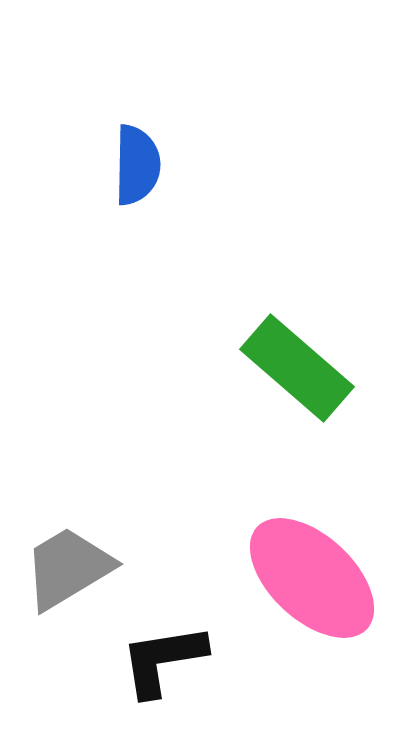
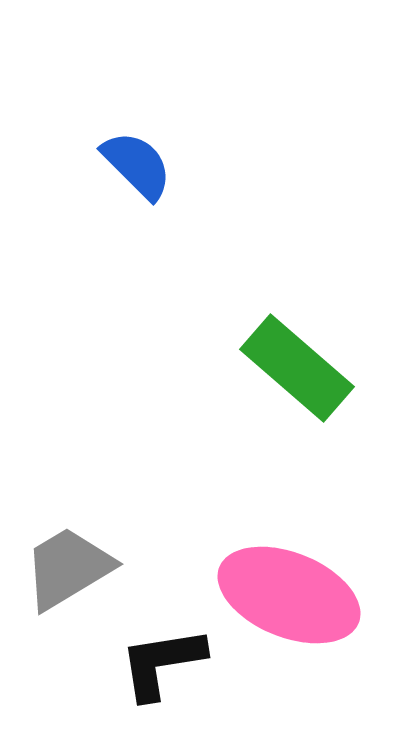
blue semicircle: rotated 46 degrees counterclockwise
pink ellipse: moved 23 px left, 17 px down; rotated 21 degrees counterclockwise
black L-shape: moved 1 px left, 3 px down
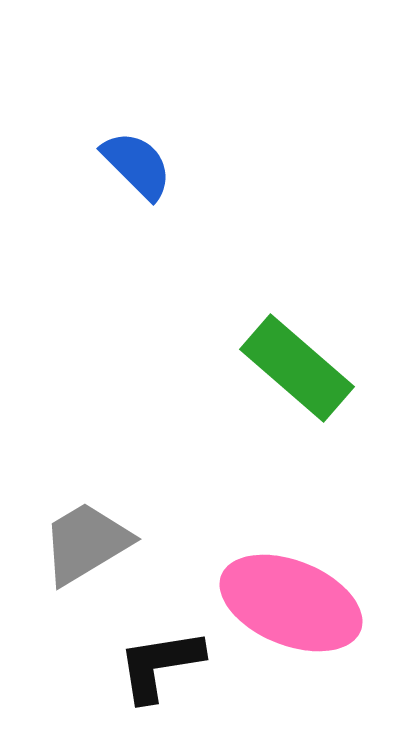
gray trapezoid: moved 18 px right, 25 px up
pink ellipse: moved 2 px right, 8 px down
black L-shape: moved 2 px left, 2 px down
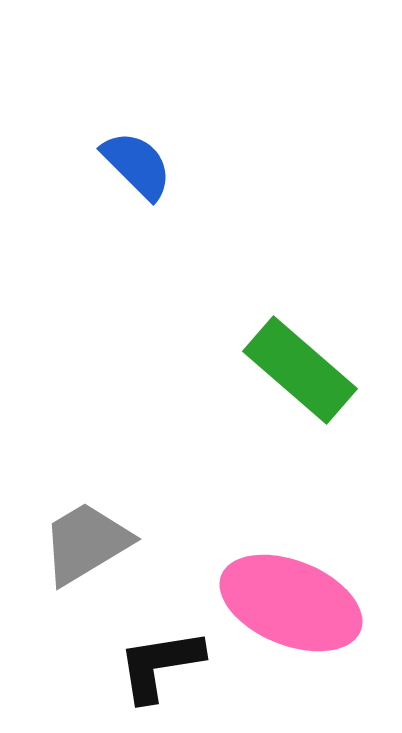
green rectangle: moved 3 px right, 2 px down
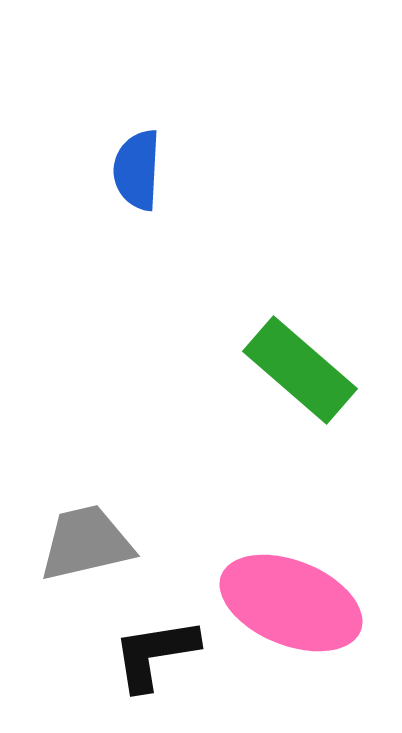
blue semicircle: moved 5 px down; rotated 132 degrees counterclockwise
gray trapezoid: rotated 18 degrees clockwise
black L-shape: moved 5 px left, 11 px up
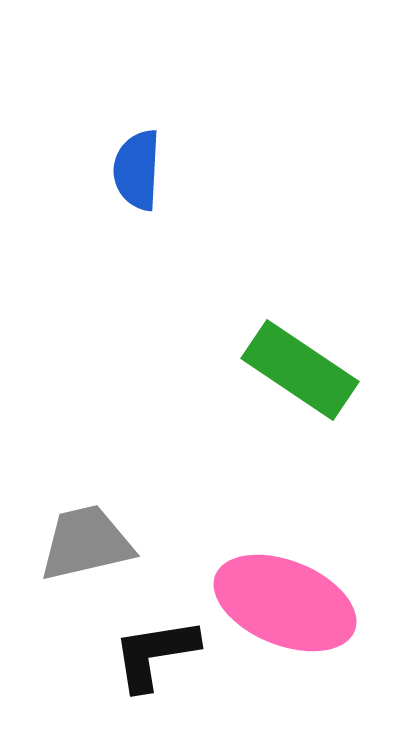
green rectangle: rotated 7 degrees counterclockwise
pink ellipse: moved 6 px left
